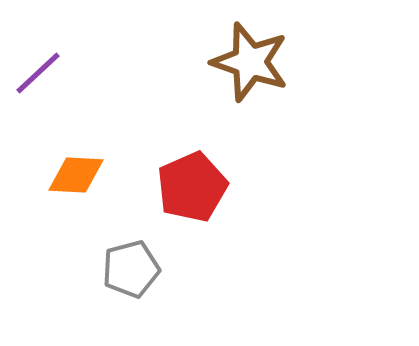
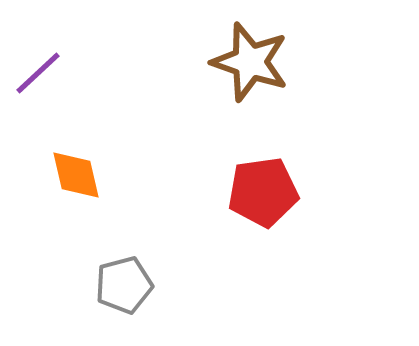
orange diamond: rotated 74 degrees clockwise
red pentagon: moved 71 px right, 5 px down; rotated 16 degrees clockwise
gray pentagon: moved 7 px left, 16 px down
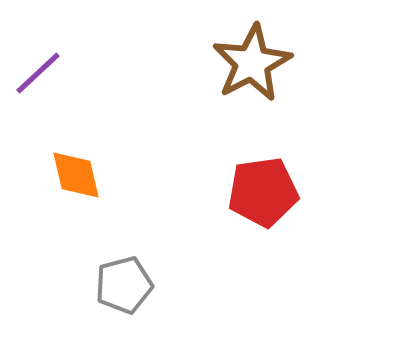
brown star: moved 2 px right, 1 px down; rotated 26 degrees clockwise
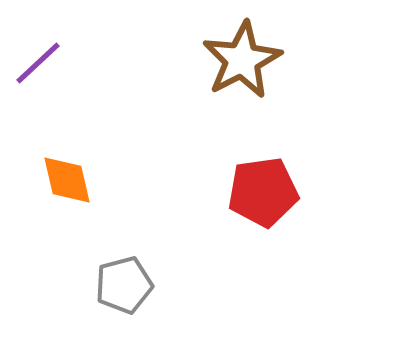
brown star: moved 10 px left, 3 px up
purple line: moved 10 px up
orange diamond: moved 9 px left, 5 px down
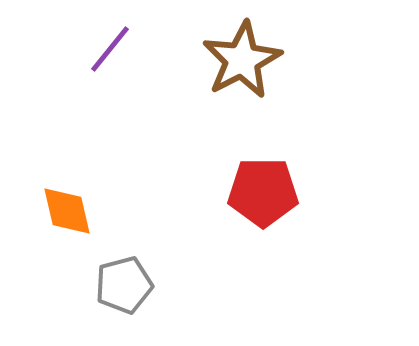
purple line: moved 72 px right, 14 px up; rotated 8 degrees counterclockwise
orange diamond: moved 31 px down
red pentagon: rotated 8 degrees clockwise
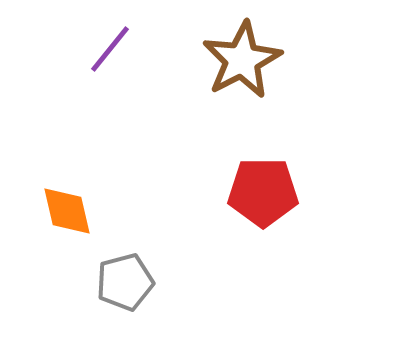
gray pentagon: moved 1 px right, 3 px up
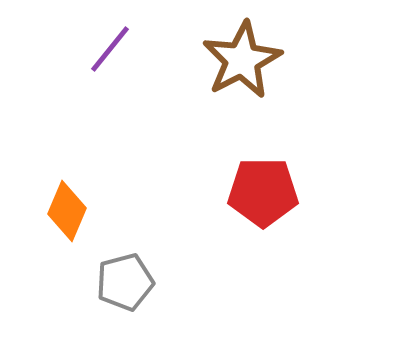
orange diamond: rotated 36 degrees clockwise
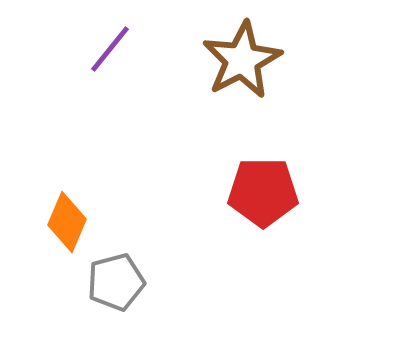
orange diamond: moved 11 px down
gray pentagon: moved 9 px left
